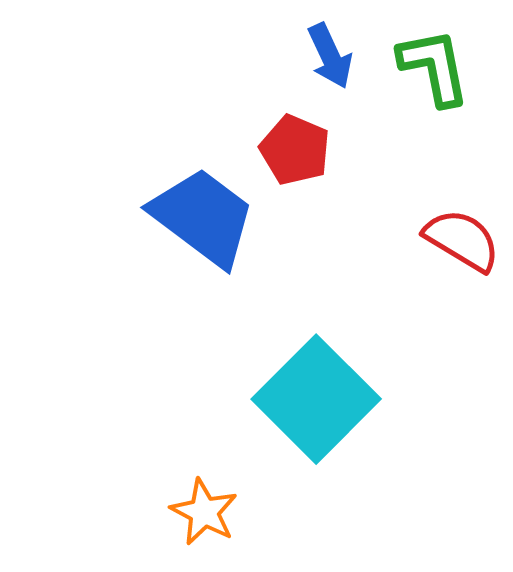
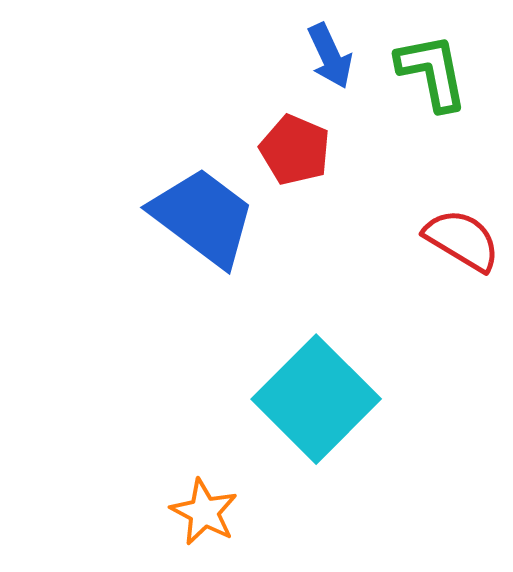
green L-shape: moved 2 px left, 5 px down
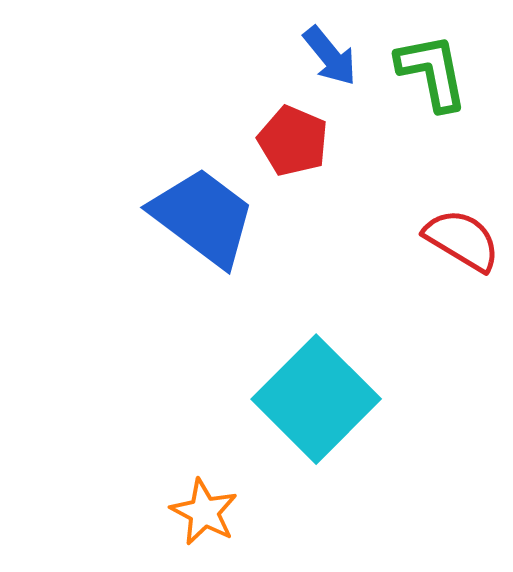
blue arrow: rotated 14 degrees counterclockwise
red pentagon: moved 2 px left, 9 px up
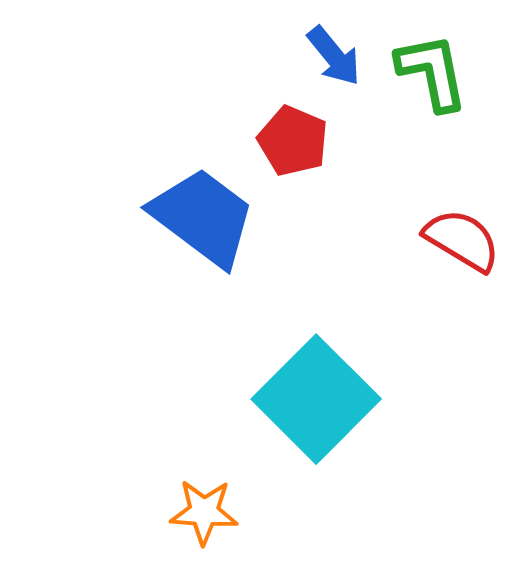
blue arrow: moved 4 px right
orange star: rotated 24 degrees counterclockwise
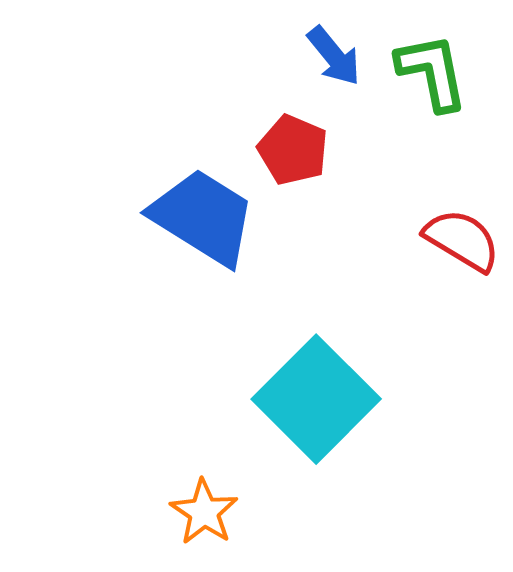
red pentagon: moved 9 px down
blue trapezoid: rotated 5 degrees counterclockwise
orange star: rotated 30 degrees clockwise
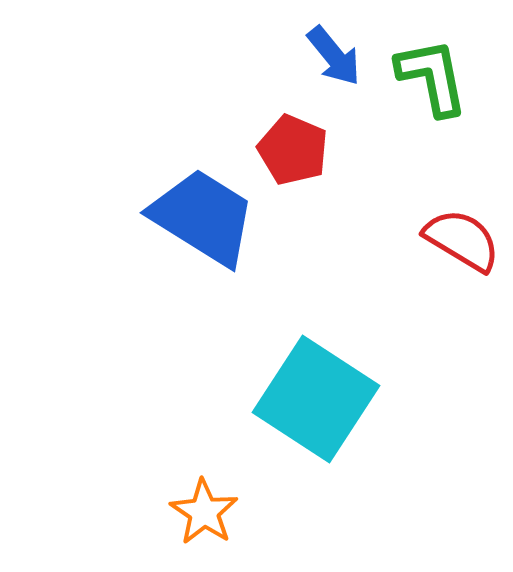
green L-shape: moved 5 px down
cyan square: rotated 12 degrees counterclockwise
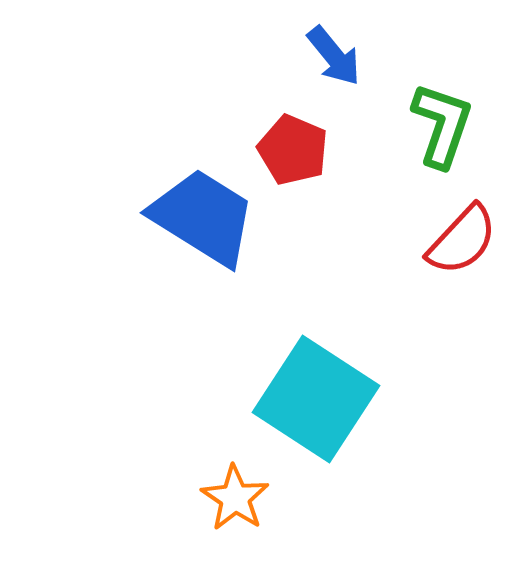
green L-shape: moved 10 px right, 48 px down; rotated 30 degrees clockwise
red semicircle: rotated 102 degrees clockwise
orange star: moved 31 px right, 14 px up
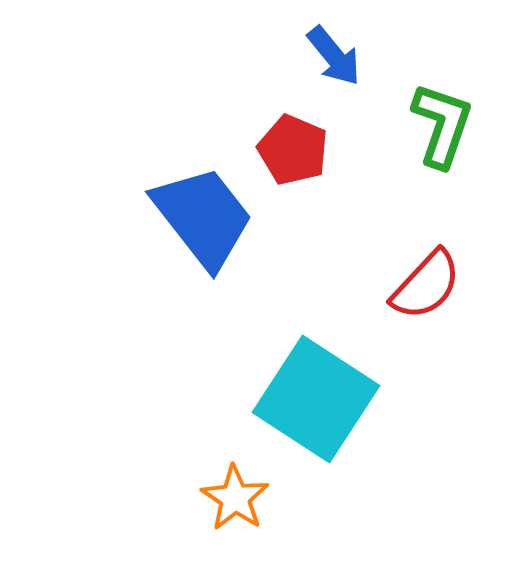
blue trapezoid: rotated 20 degrees clockwise
red semicircle: moved 36 px left, 45 px down
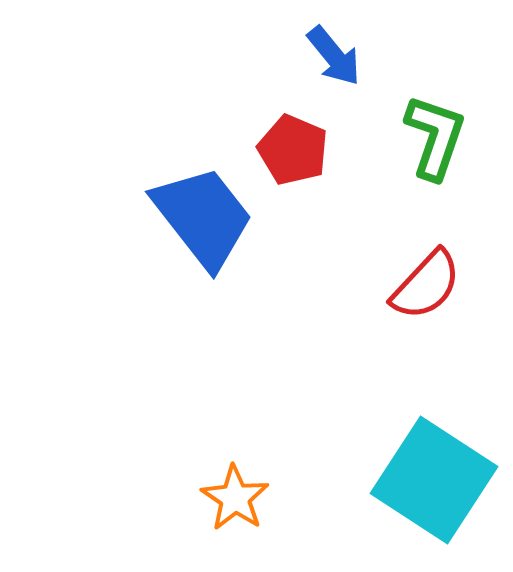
green L-shape: moved 7 px left, 12 px down
cyan square: moved 118 px right, 81 px down
